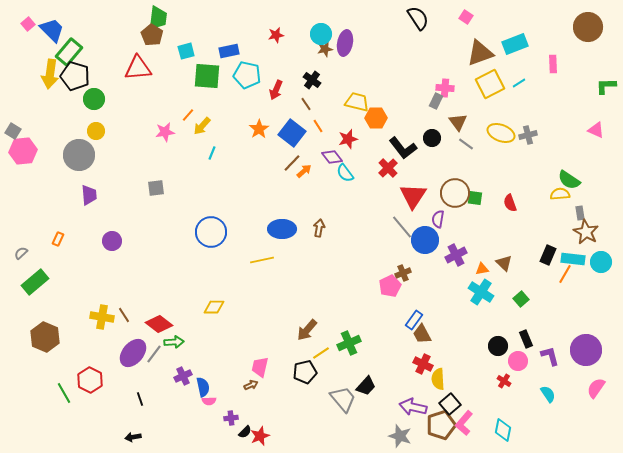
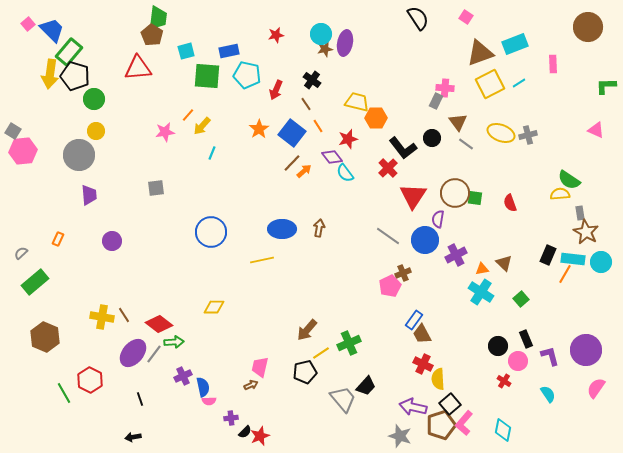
gray line at (402, 227): moved 14 px left, 9 px down; rotated 15 degrees counterclockwise
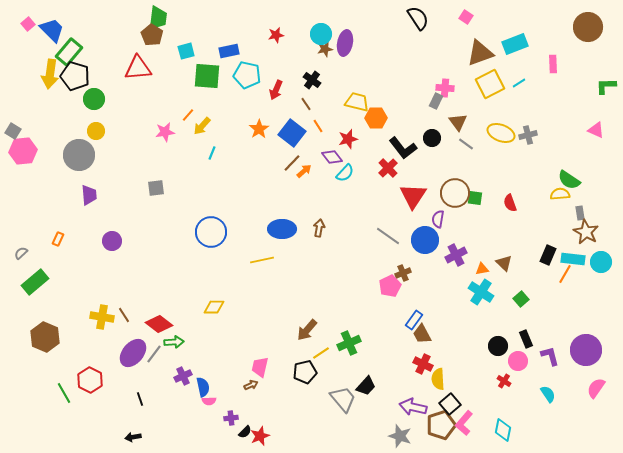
cyan semicircle at (345, 173): rotated 102 degrees counterclockwise
